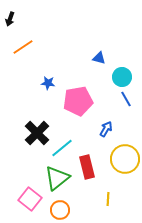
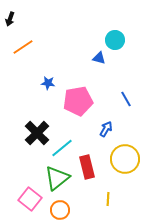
cyan circle: moved 7 px left, 37 px up
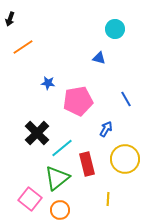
cyan circle: moved 11 px up
red rectangle: moved 3 px up
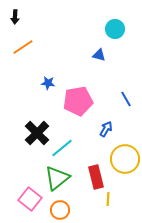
black arrow: moved 5 px right, 2 px up; rotated 16 degrees counterclockwise
blue triangle: moved 3 px up
red rectangle: moved 9 px right, 13 px down
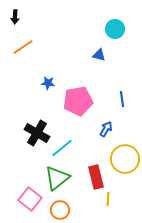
blue line: moved 4 px left; rotated 21 degrees clockwise
black cross: rotated 15 degrees counterclockwise
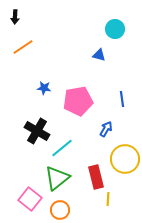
blue star: moved 4 px left, 5 px down
black cross: moved 2 px up
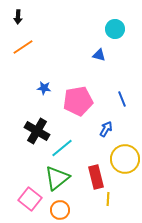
black arrow: moved 3 px right
blue line: rotated 14 degrees counterclockwise
